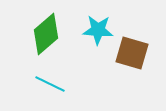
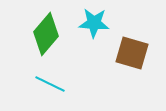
cyan star: moved 4 px left, 7 px up
green diamond: rotated 9 degrees counterclockwise
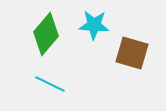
cyan star: moved 2 px down
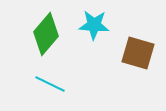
brown square: moved 6 px right
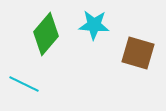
cyan line: moved 26 px left
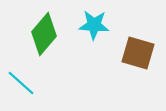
green diamond: moved 2 px left
cyan line: moved 3 px left, 1 px up; rotated 16 degrees clockwise
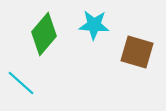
brown square: moved 1 px left, 1 px up
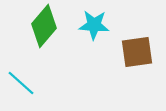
green diamond: moved 8 px up
brown square: rotated 24 degrees counterclockwise
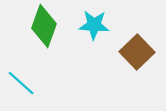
green diamond: rotated 21 degrees counterclockwise
brown square: rotated 36 degrees counterclockwise
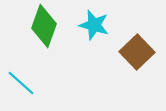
cyan star: rotated 12 degrees clockwise
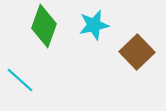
cyan star: rotated 28 degrees counterclockwise
cyan line: moved 1 px left, 3 px up
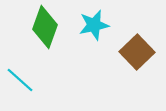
green diamond: moved 1 px right, 1 px down
